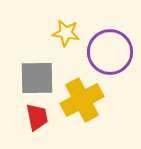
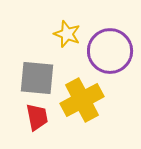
yellow star: moved 1 px right, 1 px down; rotated 12 degrees clockwise
purple circle: moved 1 px up
gray square: rotated 6 degrees clockwise
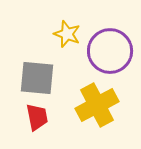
yellow cross: moved 15 px right, 5 px down
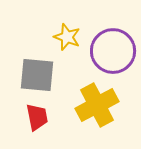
yellow star: moved 3 px down
purple circle: moved 3 px right
gray square: moved 3 px up
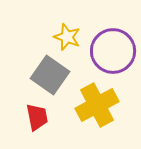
gray square: moved 13 px right; rotated 30 degrees clockwise
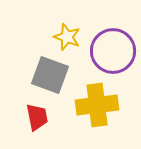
gray square: rotated 15 degrees counterclockwise
yellow cross: rotated 21 degrees clockwise
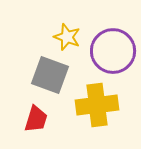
red trapezoid: moved 1 px left, 2 px down; rotated 28 degrees clockwise
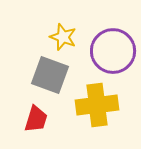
yellow star: moved 4 px left
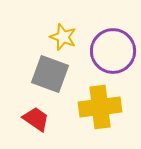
gray square: moved 1 px up
yellow cross: moved 3 px right, 2 px down
red trapezoid: rotated 72 degrees counterclockwise
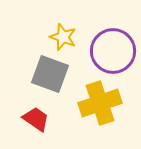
yellow cross: moved 4 px up; rotated 12 degrees counterclockwise
